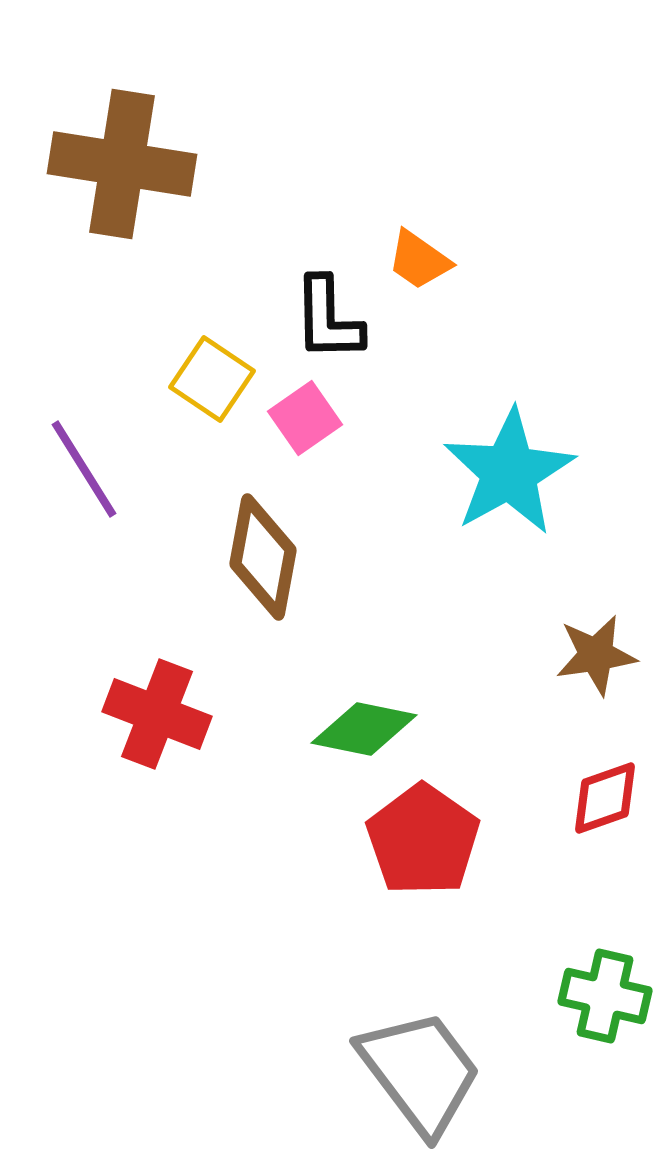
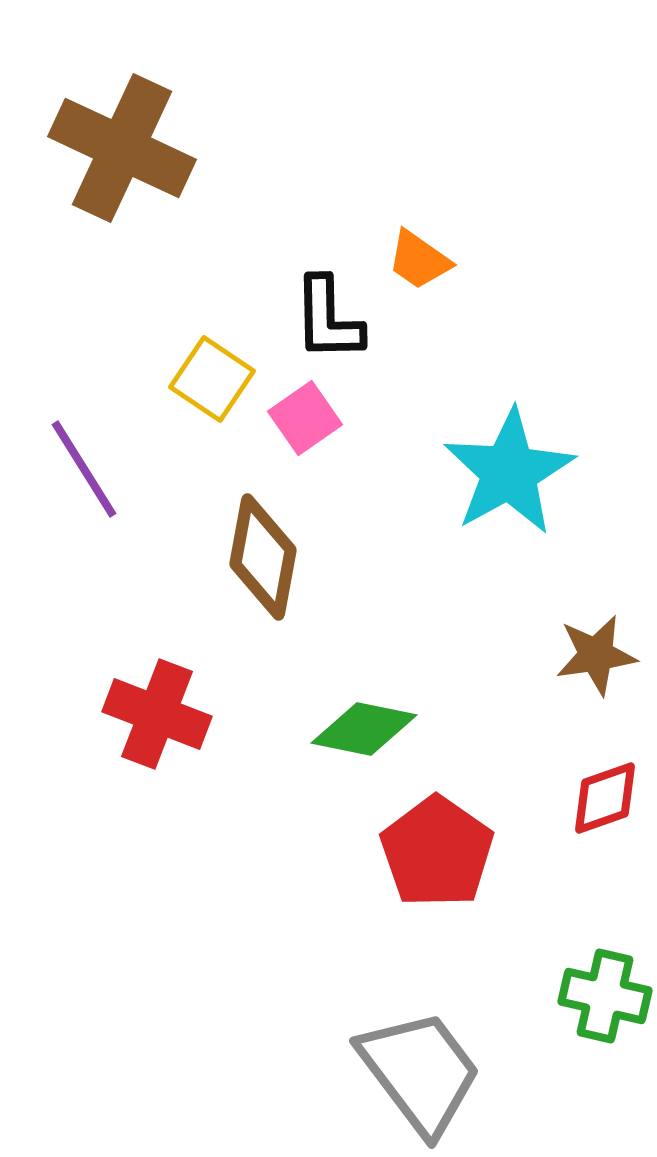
brown cross: moved 16 px up; rotated 16 degrees clockwise
red pentagon: moved 14 px right, 12 px down
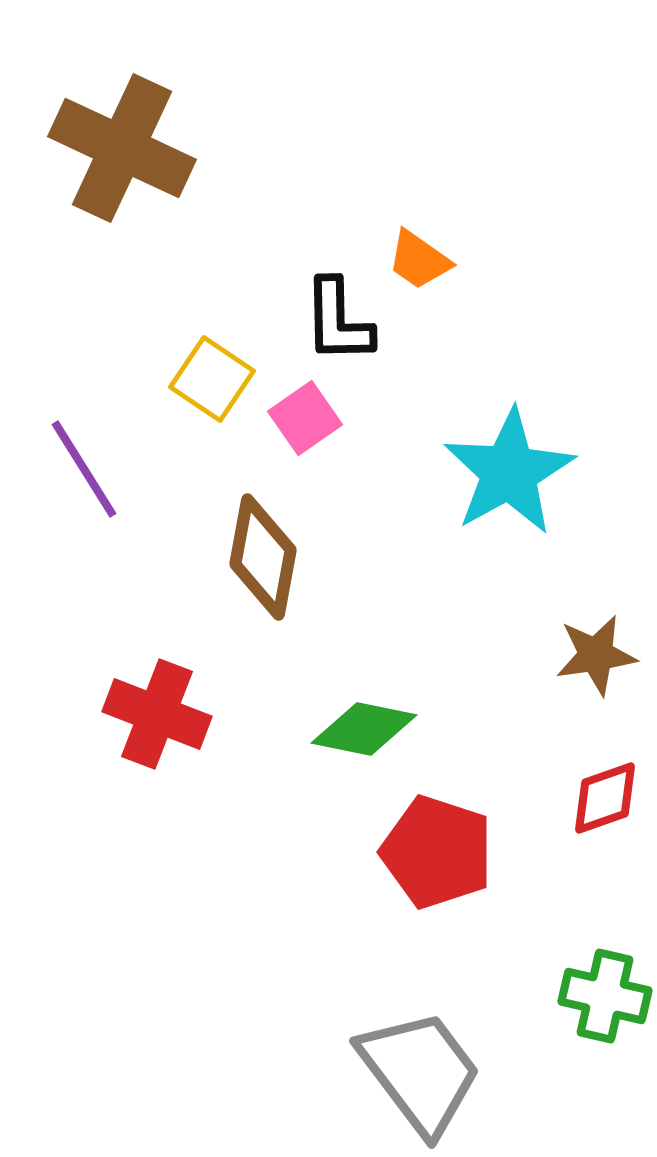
black L-shape: moved 10 px right, 2 px down
red pentagon: rotated 17 degrees counterclockwise
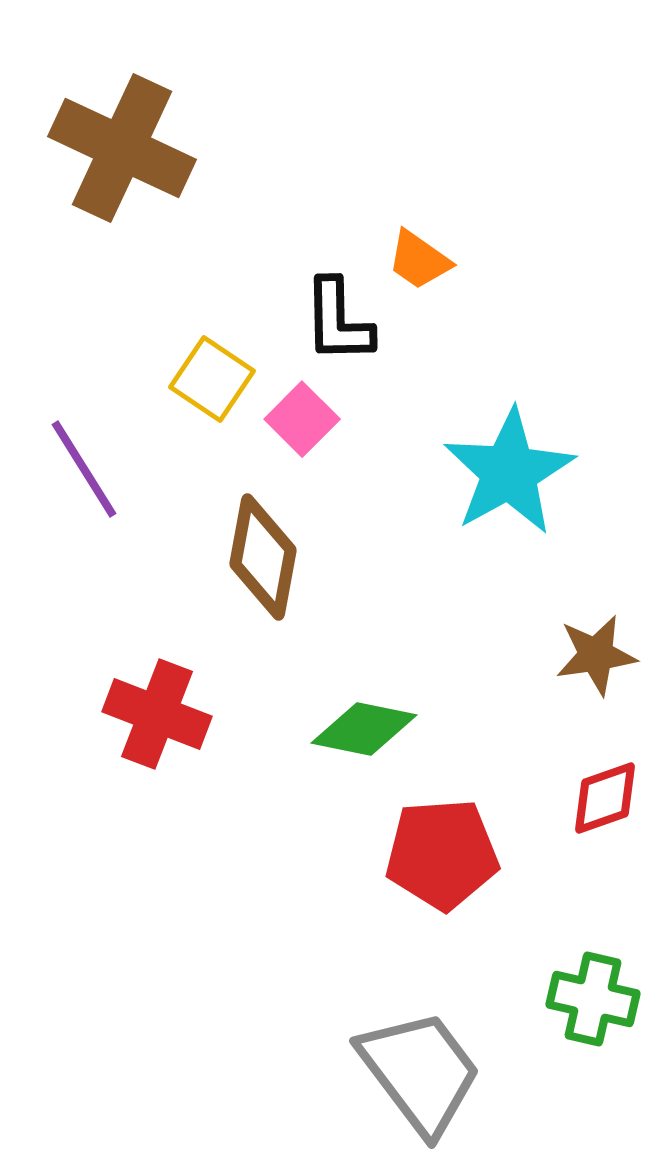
pink square: moved 3 px left, 1 px down; rotated 10 degrees counterclockwise
red pentagon: moved 5 px right, 2 px down; rotated 22 degrees counterclockwise
green cross: moved 12 px left, 3 px down
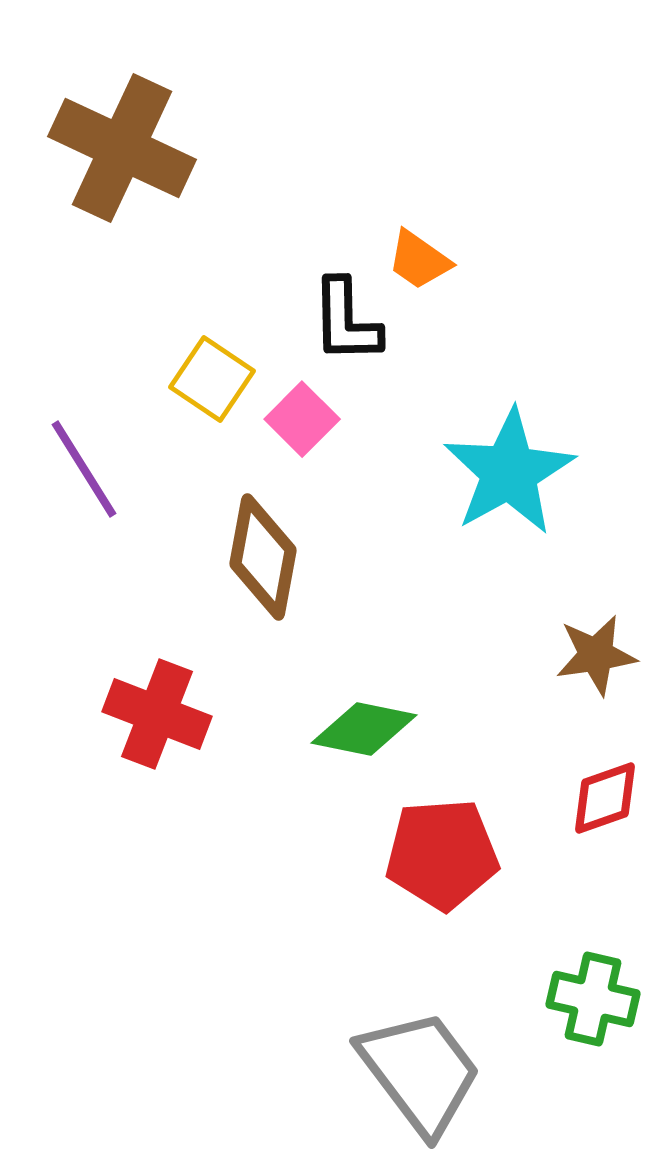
black L-shape: moved 8 px right
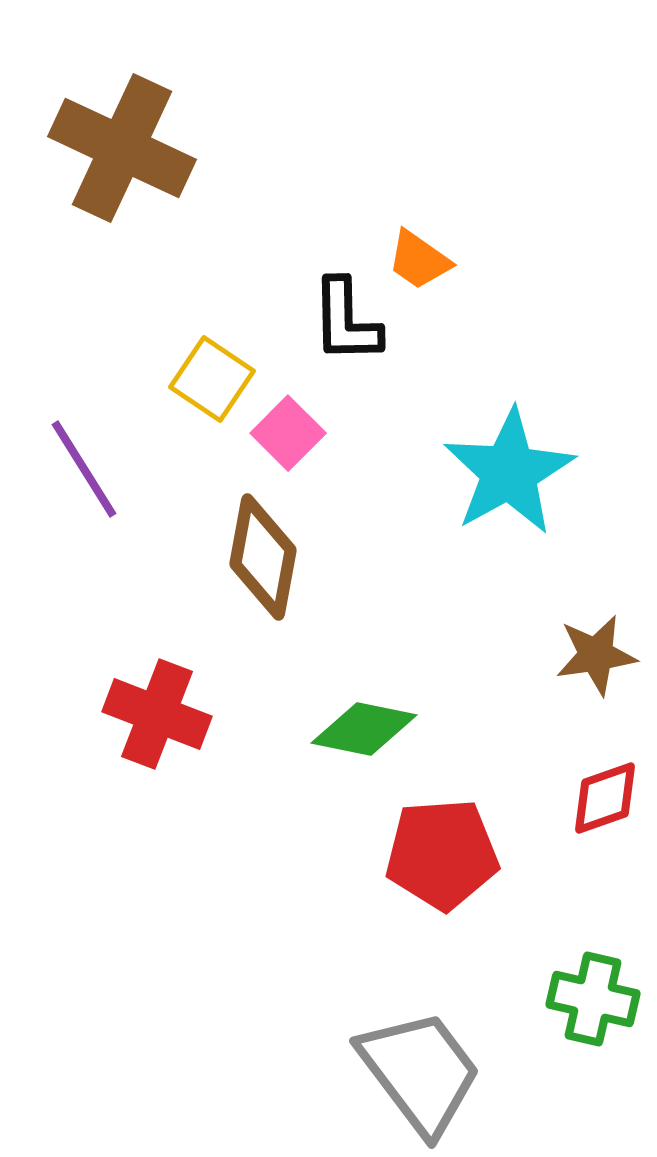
pink square: moved 14 px left, 14 px down
